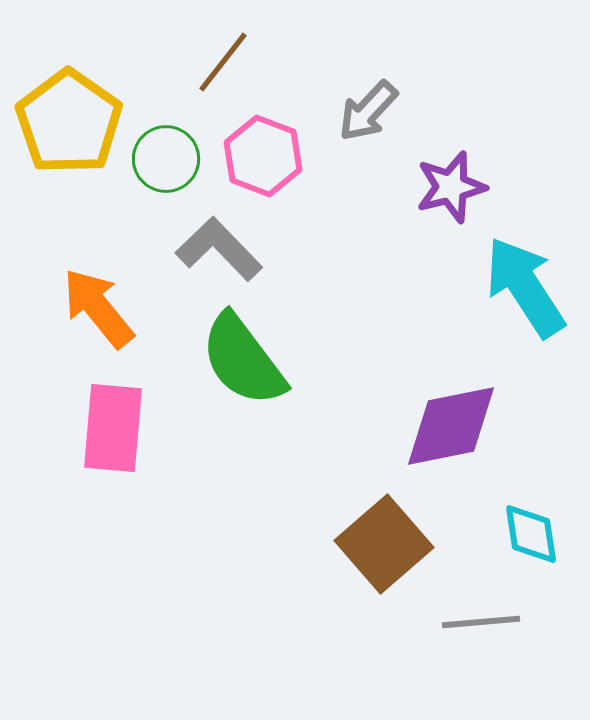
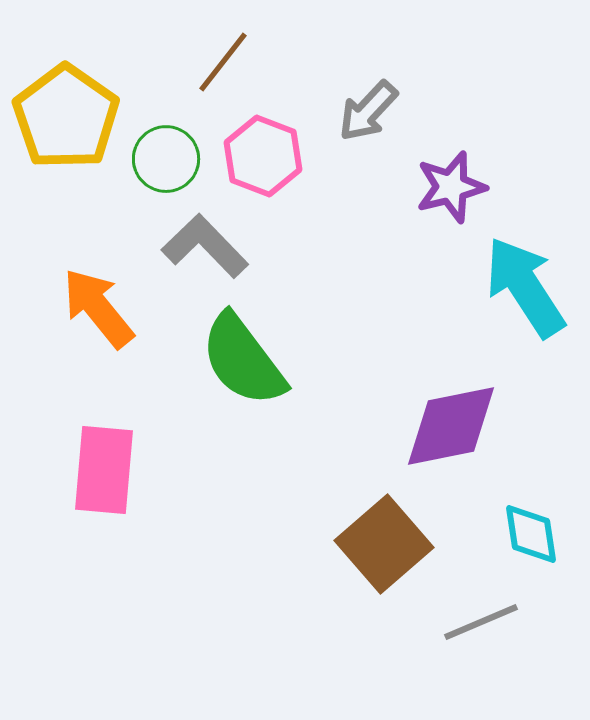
yellow pentagon: moved 3 px left, 5 px up
gray L-shape: moved 14 px left, 3 px up
pink rectangle: moved 9 px left, 42 px down
gray line: rotated 18 degrees counterclockwise
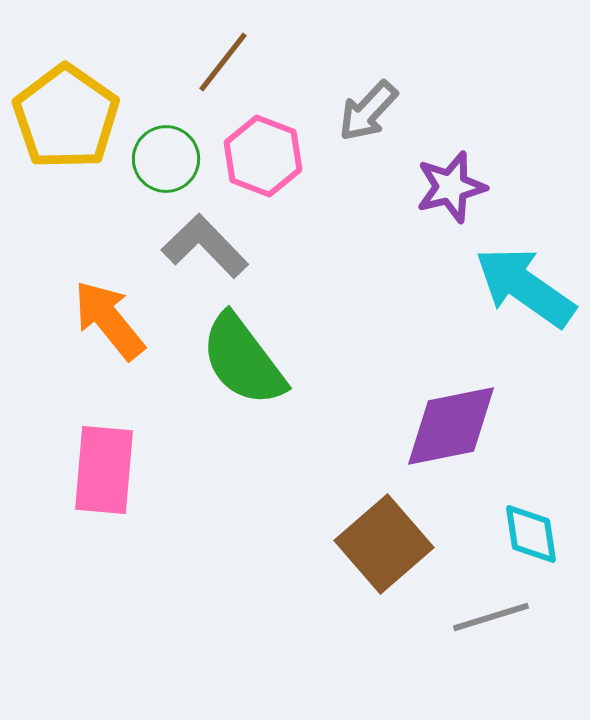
cyan arrow: rotated 22 degrees counterclockwise
orange arrow: moved 11 px right, 12 px down
gray line: moved 10 px right, 5 px up; rotated 6 degrees clockwise
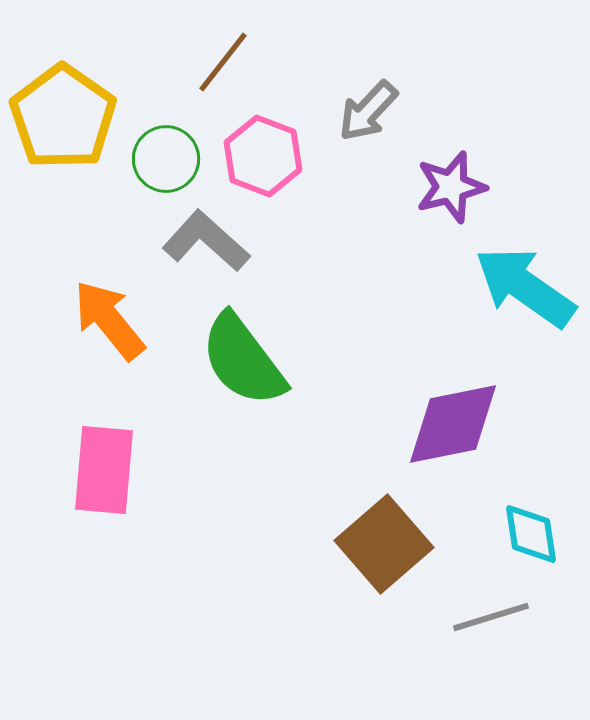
yellow pentagon: moved 3 px left
gray L-shape: moved 1 px right, 5 px up; rotated 4 degrees counterclockwise
purple diamond: moved 2 px right, 2 px up
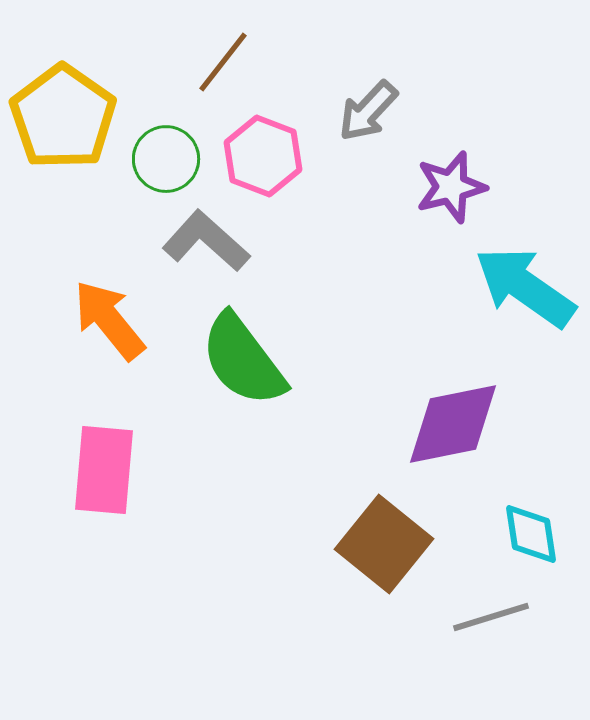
brown square: rotated 10 degrees counterclockwise
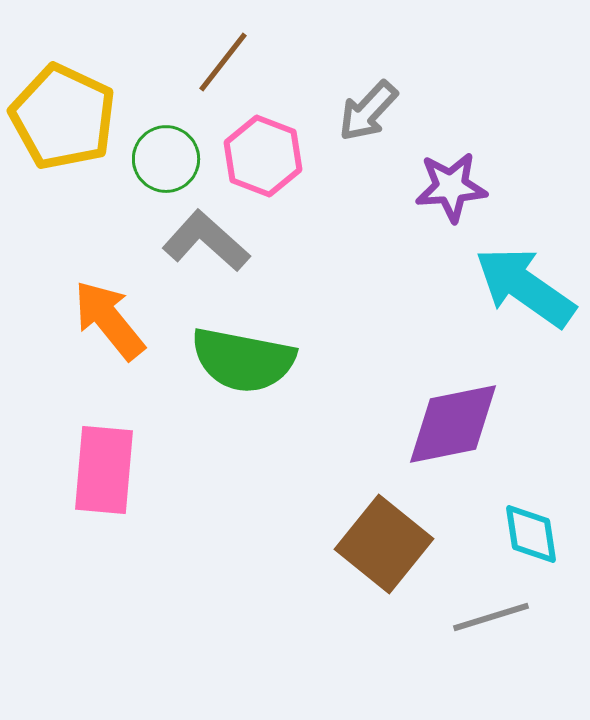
yellow pentagon: rotated 10 degrees counterclockwise
purple star: rotated 10 degrees clockwise
green semicircle: rotated 42 degrees counterclockwise
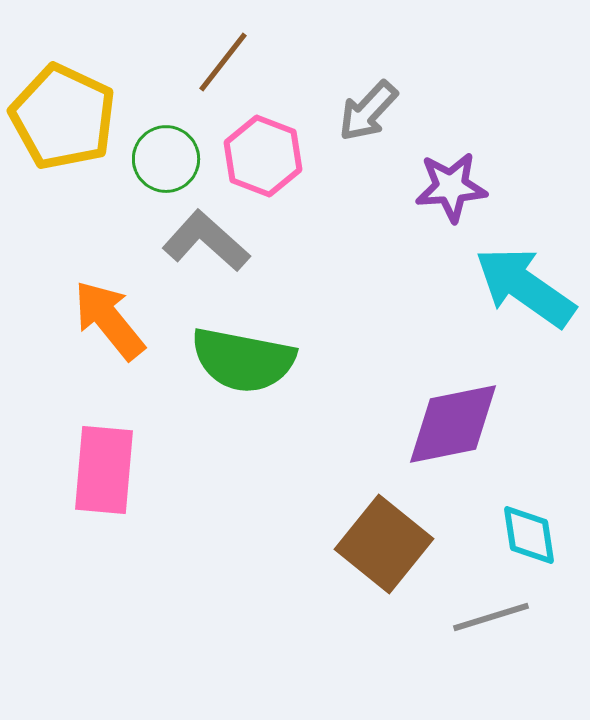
cyan diamond: moved 2 px left, 1 px down
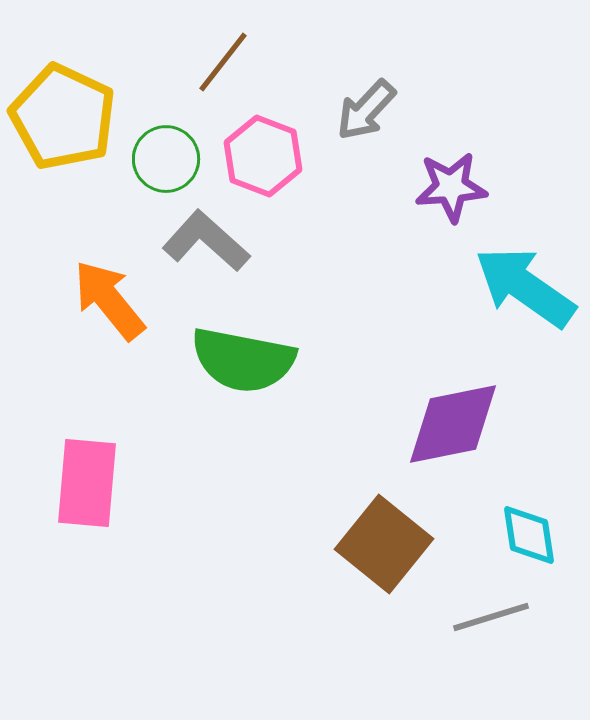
gray arrow: moved 2 px left, 1 px up
orange arrow: moved 20 px up
pink rectangle: moved 17 px left, 13 px down
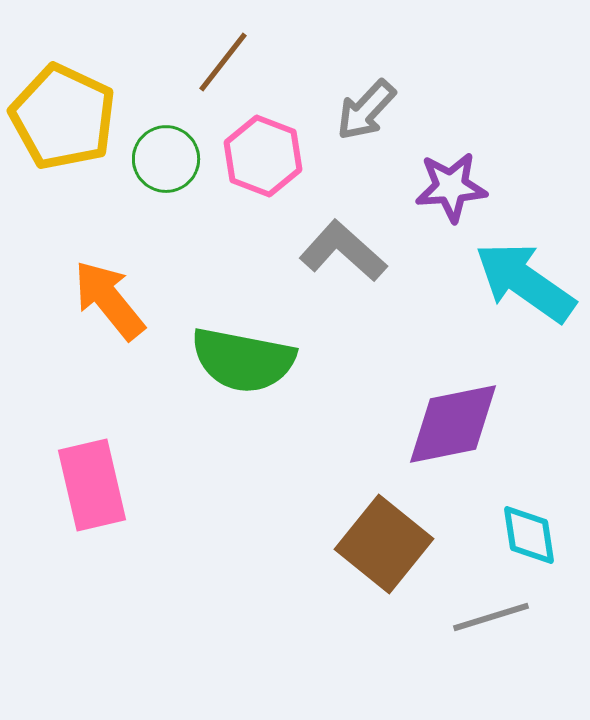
gray L-shape: moved 137 px right, 10 px down
cyan arrow: moved 5 px up
pink rectangle: moved 5 px right, 2 px down; rotated 18 degrees counterclockwise
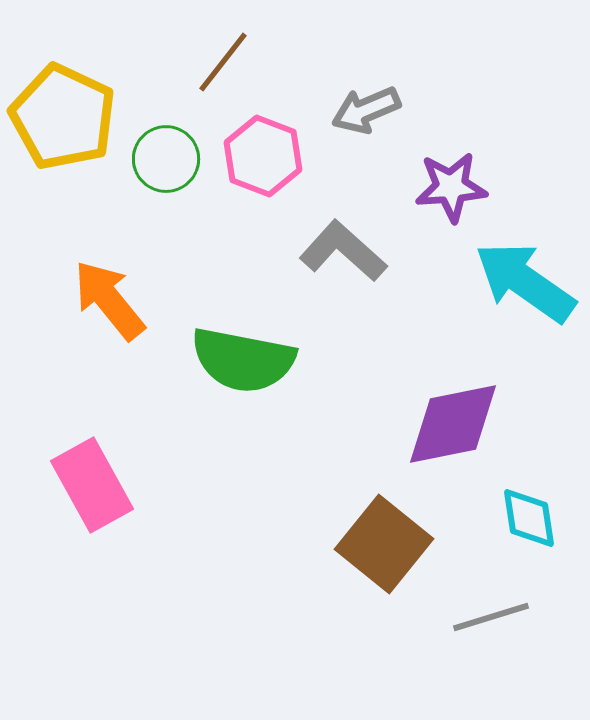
gray arrow: rotated 24 degrees clockwise
pink rectangle: rotated 16 degrees counterclockwise
cyan diamond: moved 17 px up
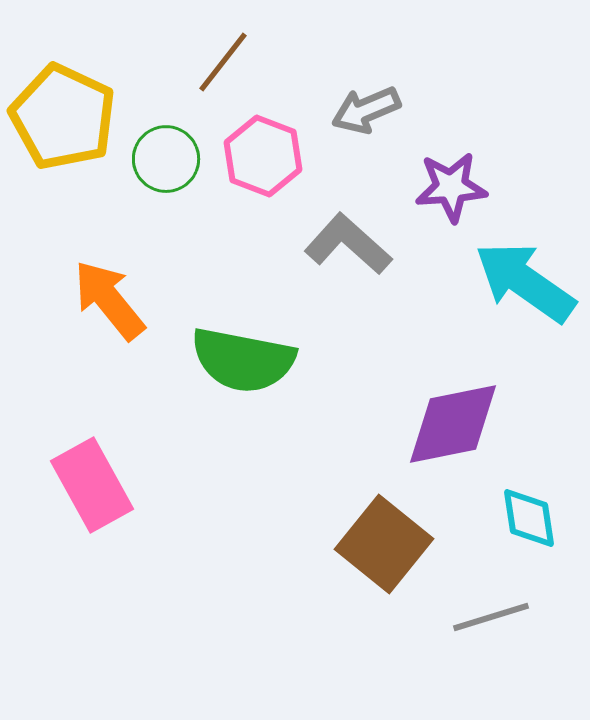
gray L-shape: moved 5 px right, 7 px up
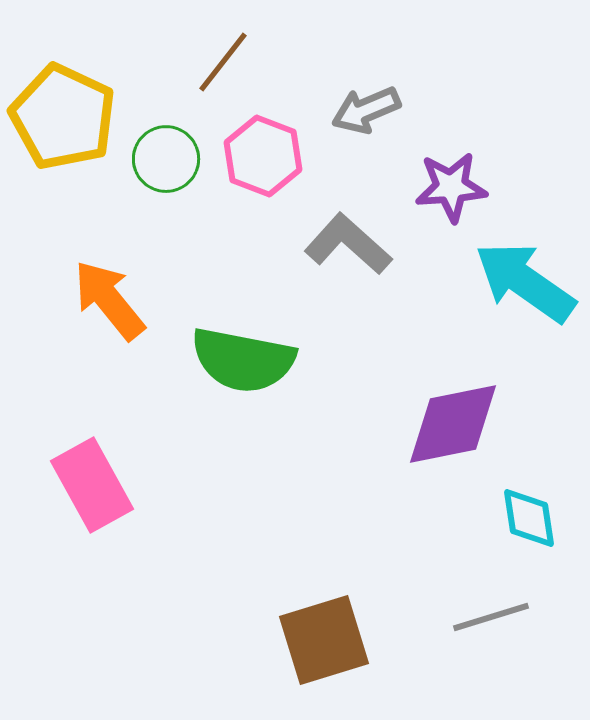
brown square: moved 60 px left, 96 px down; rotated 34 degrees clockwise
